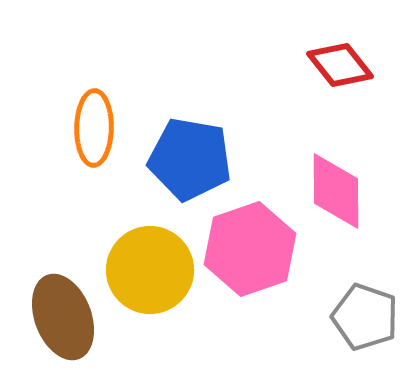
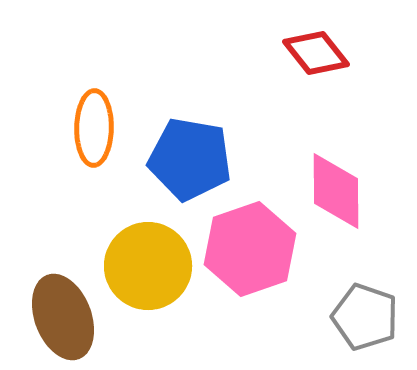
red diamond: moved 24 px left, 12 px up
yellow circle: moved 2 px left, 4 px up
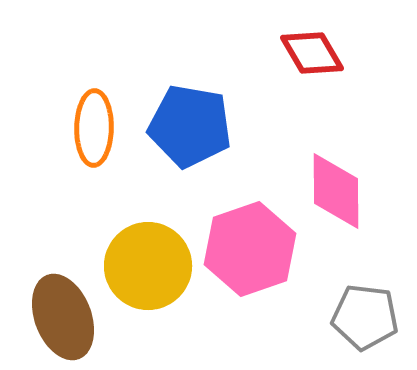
red diamond: moved 4 px left; rotated 8 degrees clockwise
blue pentagon: moved 33 px up
gray pentagon: rotated 12 degrees counterclockwise
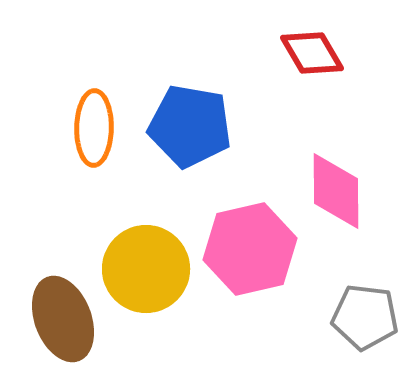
pink hexagon: rotated 6 degrees clockwise
yellow circle: moved 2 px left, 3 px down
brown ellipse: moved 2 px down
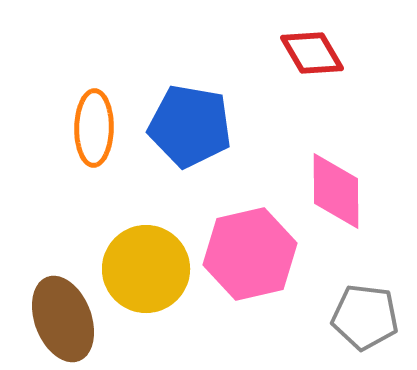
pink hexagon: moved 5 px down
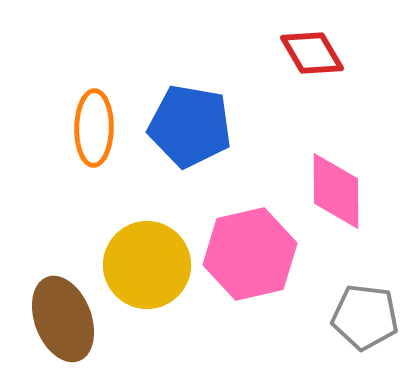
yellow circle: moved 1 px right, 4 px up
